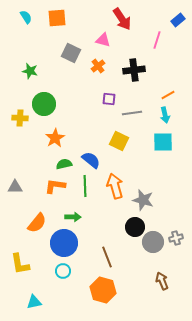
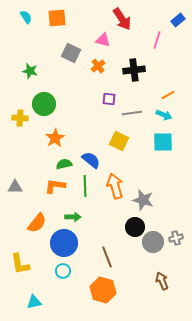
cyan arrow: moved 1 px left; rotated 56 degrees counterclockwise
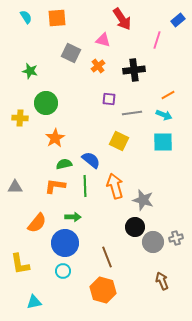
green circle: moved 2 px right, 1 px up
blue circle: moved 1 px right
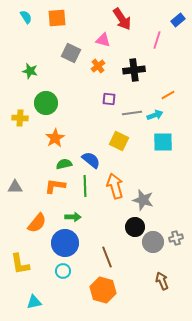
cyan arrow: moved 9 px left; rotated 42 degrees counterclockwise
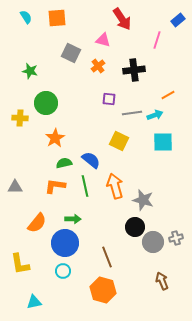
green semicircle: moved 1 px up
green line: rotated 10 degrees counterclockwise
green arrow: moved 2 px down
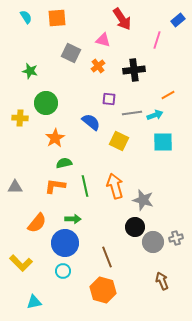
blue semicircle: moved 38 px up
yellow L-shape: moved 1 px right, 1 px up; rotated 35 degrees counterclockwise
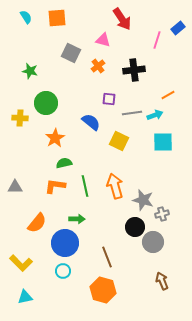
blue rectangle: moved 8 px down
green arrow: moved 4 px right
gray cross: moved 14 px left, 24 px up
cyan triangle: moved 9 px left, 5 px up
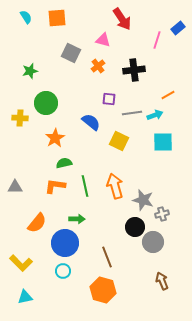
green star: rotated 28 degrees counterclockwise
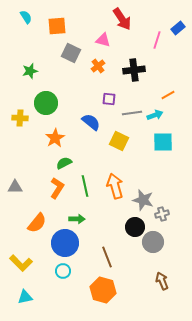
orange square: moved 8 px down
green semicircle: rotated 14 degrees counterclockwise
orange L-shape: moved 2 px right, 2 px down; rotated 115 degrees clockwise
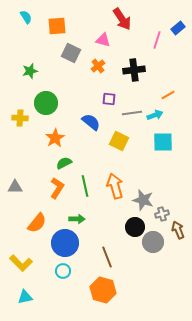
brown arrow: moved 16 px right, 51 px up
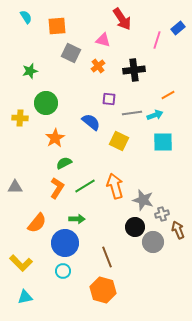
green line: rotated 70 degrees clockwise
